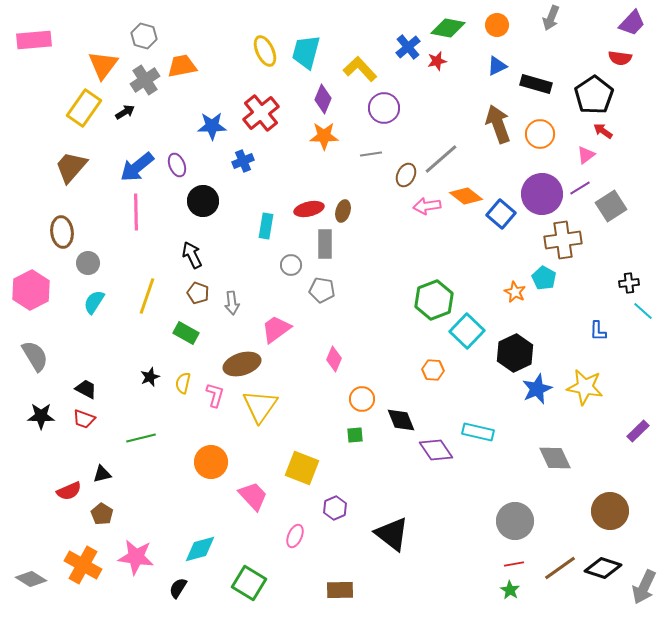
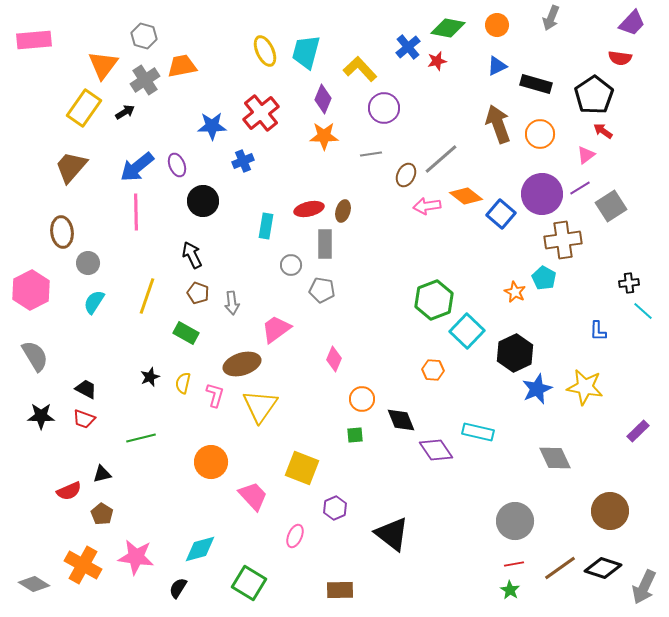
gray diamond at (31, 579): moved 3 px right, 5 px down
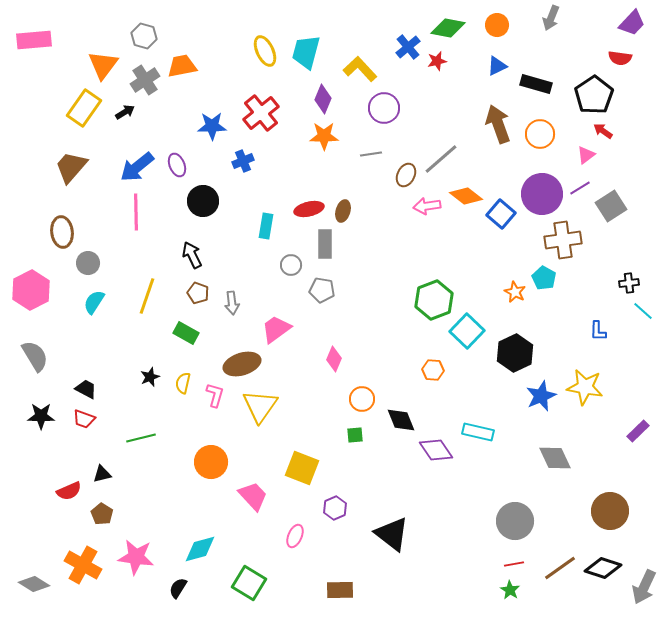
blue star at (537, 389): moved 4 px right, 7 px down
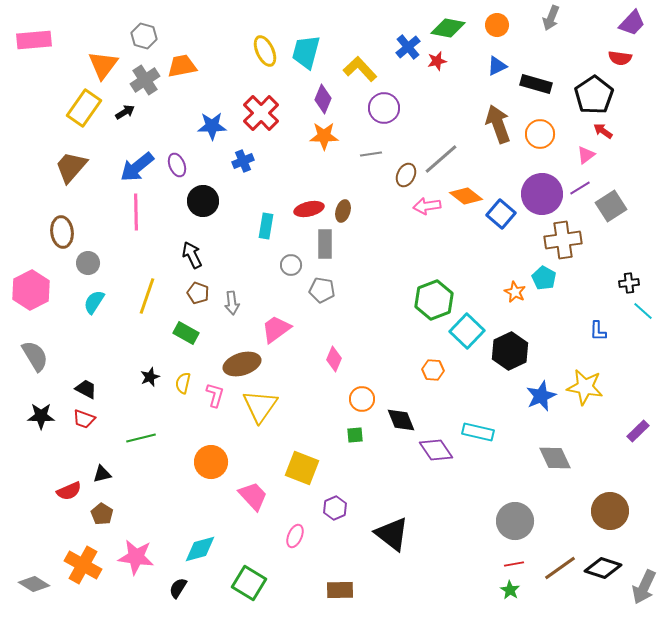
red cross at (261, 113): rotated 6 degrees counterclockwise
black hexagon at (515, 353): moved 5 px left, 2 px up
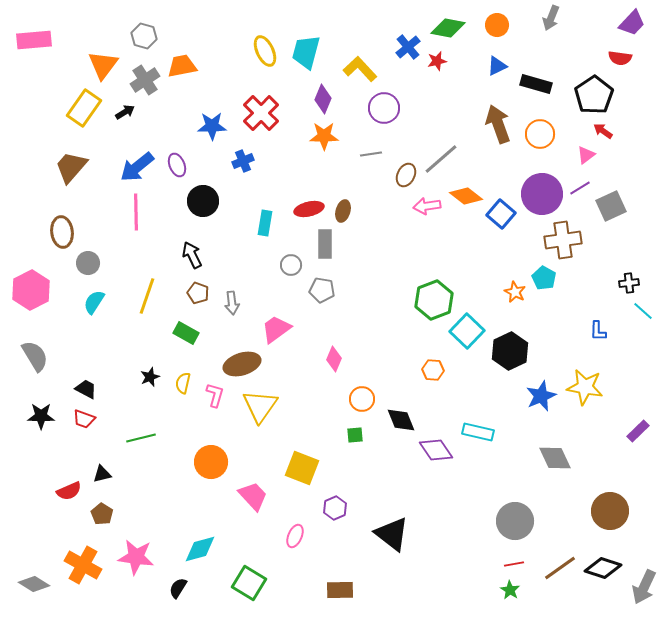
gray square at (611, 206): rotated 8 degrees clockwise
cyan rectangle at (266, 226): moved 1 px left, 3 px up
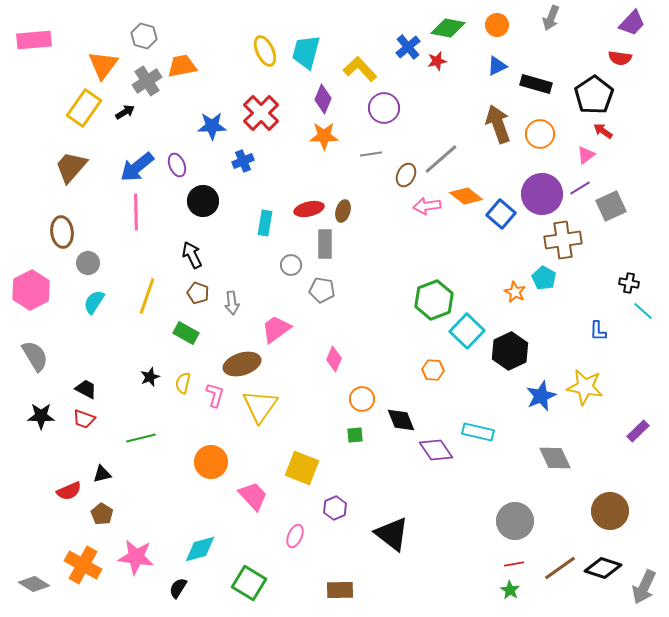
gray cross at (145, 80): moved 2 px right, 1 px down
black cross at (629, 283): rotated 18 degrees clockwise
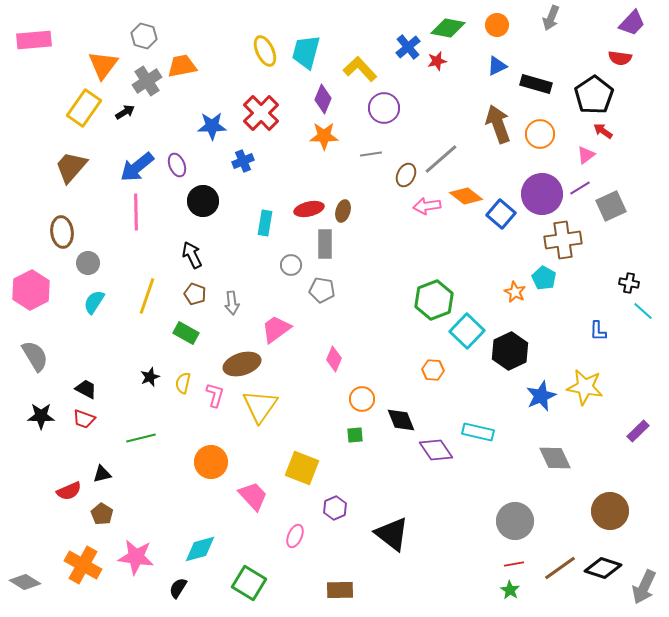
brown pentagon at (198, 293): moved 3 px left, 1 px down
gray diamond at (34, 584): moved 9 px left, 2 px up
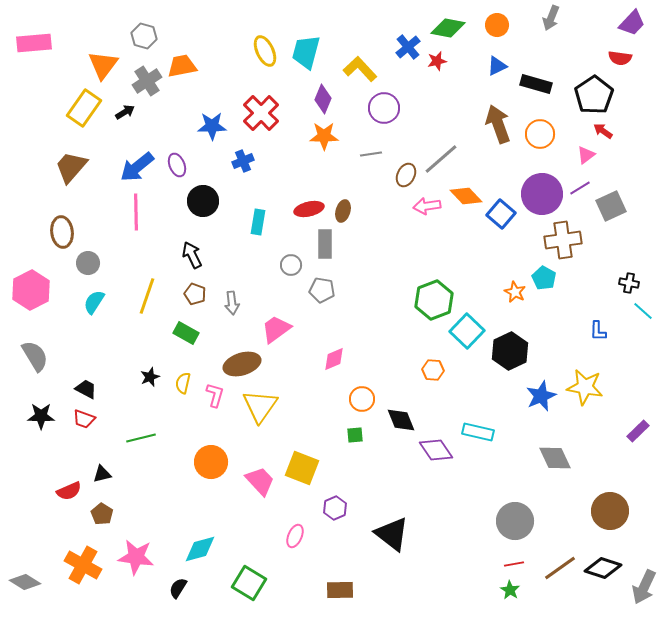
pink rectangle at (34, 40): moved 3 px down
orange diamond at (466, 196): rotated 8 degrees clockwise
cyan rectangle at (265, 223): moved 7 px left, 1 px up
pink diamond at (334, 359): rotated 45 degrees clockwise
pink trapezoid at (253, 496): moved 7 px right, 15 px up
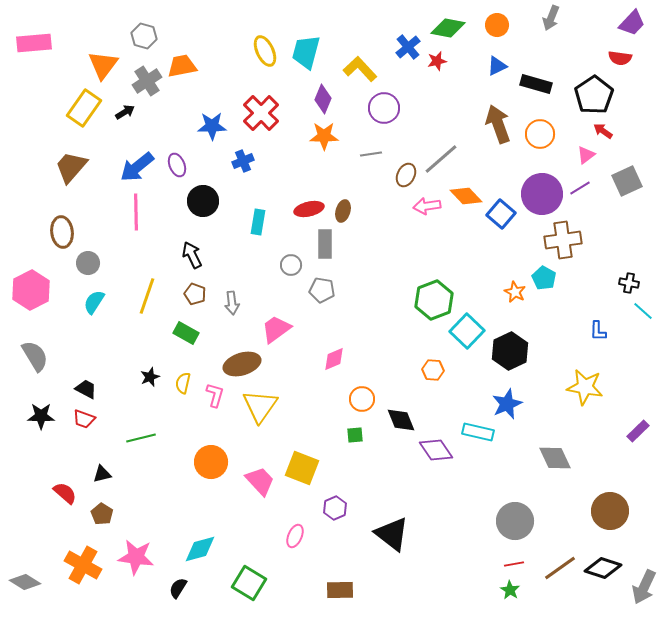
gray square at (611, 206): moved 16 px right, 25 px up
blue star at (541, 396): moved 34 px left, 8 px down
red semicircle at (69, 491): moved 4 px left, 2 px down; rotated 115 degrees counterclockwise
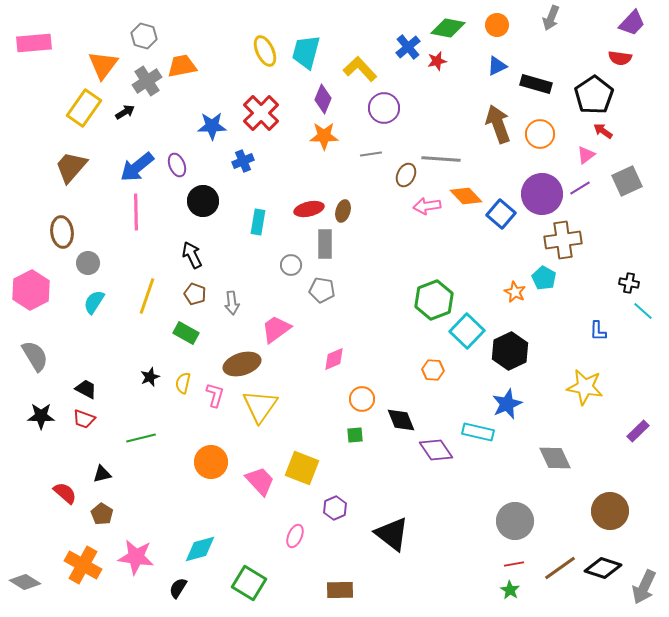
gray line at (441, 159): rotated 45 degrees clockwise
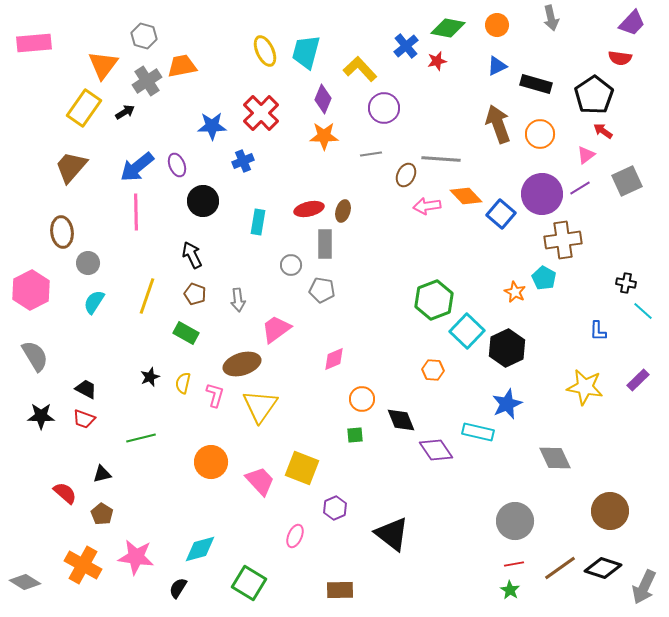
gray arrow at (551, 18): rotated 35 degrees counterclockwise
blue cross at (408, 47): moved 2 px left, 1 px up
black cross at (629, 283): moved 3 px left
gray arrow at (232, 303): moved 6 px right, 3 px up
black hexagon at (510, 351): moved 3 px left, 3 px up
purple rectangle at (638, 431): moved 51 px up
